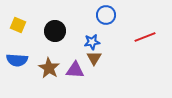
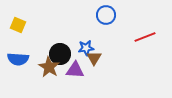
black circle: moved 5 px right, 23 px down
blue star: moved 6 px left, 6 px down
blue semicircle: moved 1 px right, 1 px up
brown star: moved 1 px up
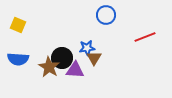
blue star: moved 1 px right
black circle: moved 2 px right, 4 px down
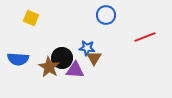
yellow square: moved 13 px right, 7 px up
blue star: rotated 14 degrees clockwise
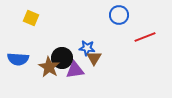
blue circle: moved 13 px right
purple triangle: rotated 12 degrees counterclockwise
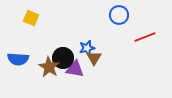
blue star: rotated 21 degrees counterclockwise
black circle: moved 1 px right
purple triangle: moved 1 px up; rotated 18 degrees clockwise
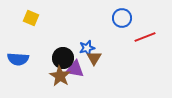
blue circle: moved 3 px right, 3 px down
brown star: moved 11 px right, 9 px down
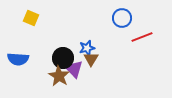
red line: moved 3 px left
brown triangle: moved 3 px left, 1 px down
purple triangle: moved 1 px left; rotated 36 degrees clockwise
brown star: moved 1 px left
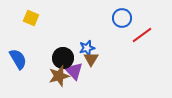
red line: moved 2 px up; rotated 15 degrees counterclockwise
blue semicircle: rotated 125 degrees counterclockwise
purple triangle: moved 2 px down
brown star: rotated 25 degrees clockwise
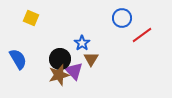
blue star: moved 5 px left, 5 px up; rotated 21 degrees counterclockwise
black circle: moved 3 px left, 1 px down
brown star: moved 1 px up
